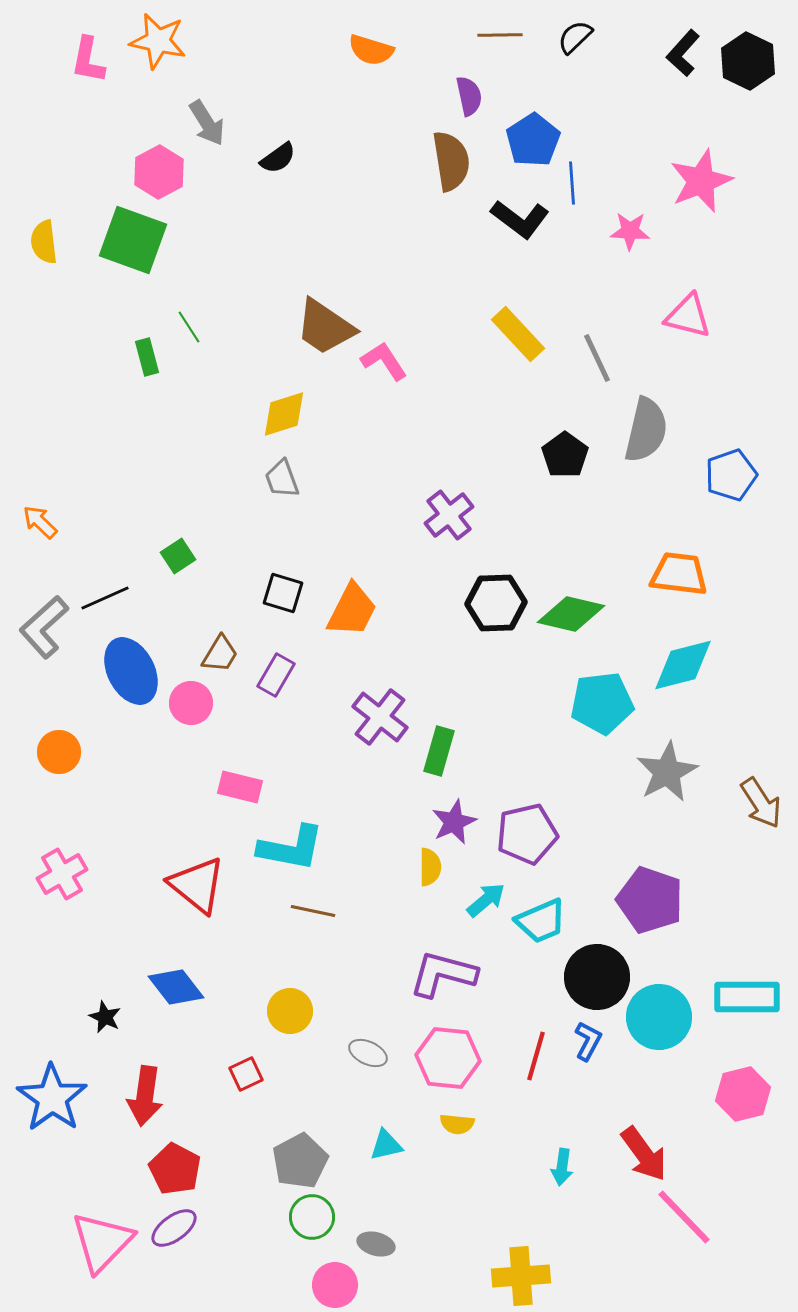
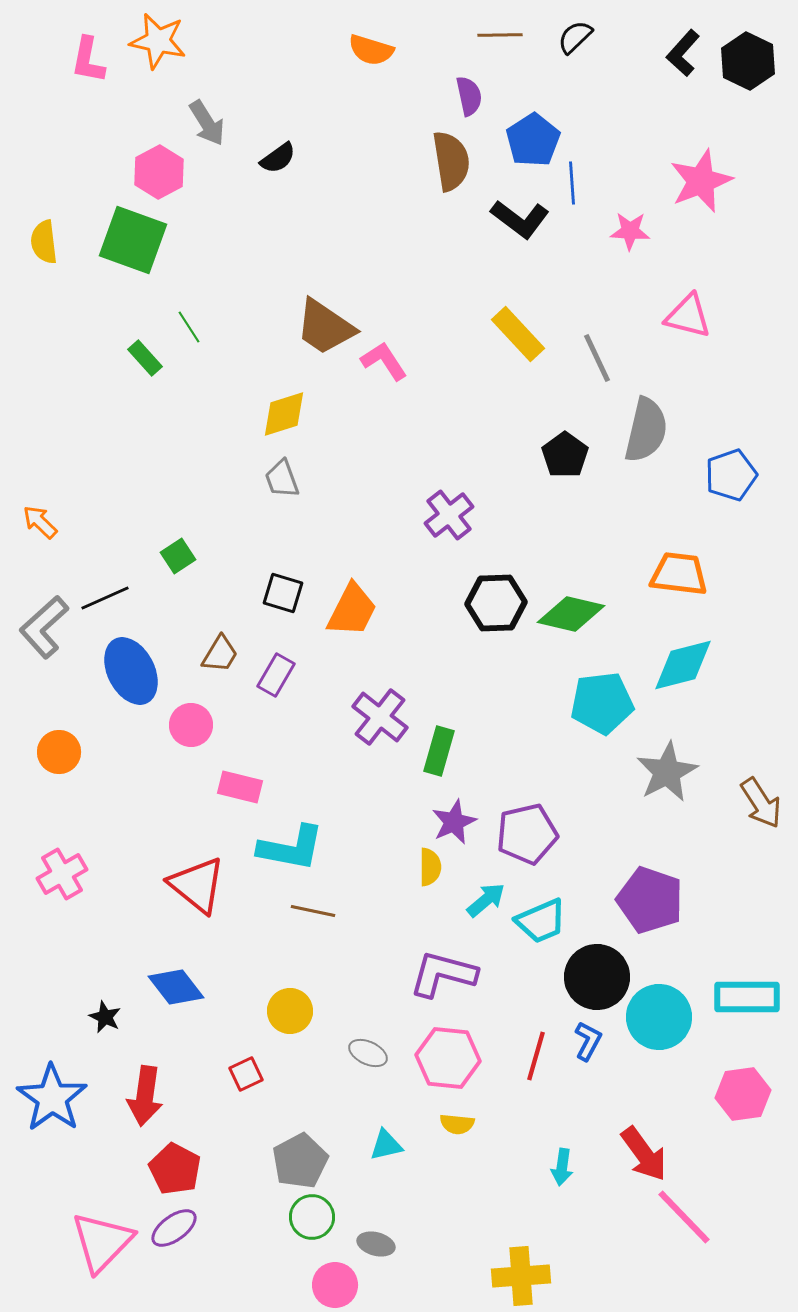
green rectangle at (147, 357): moved 2 px left, 1 px down; rotated 27 degrees counterclockwise
pink circle at (191, 703): moved 22 px down
pink hexagon at (743, 1094): rotated 6 degrees clockwise
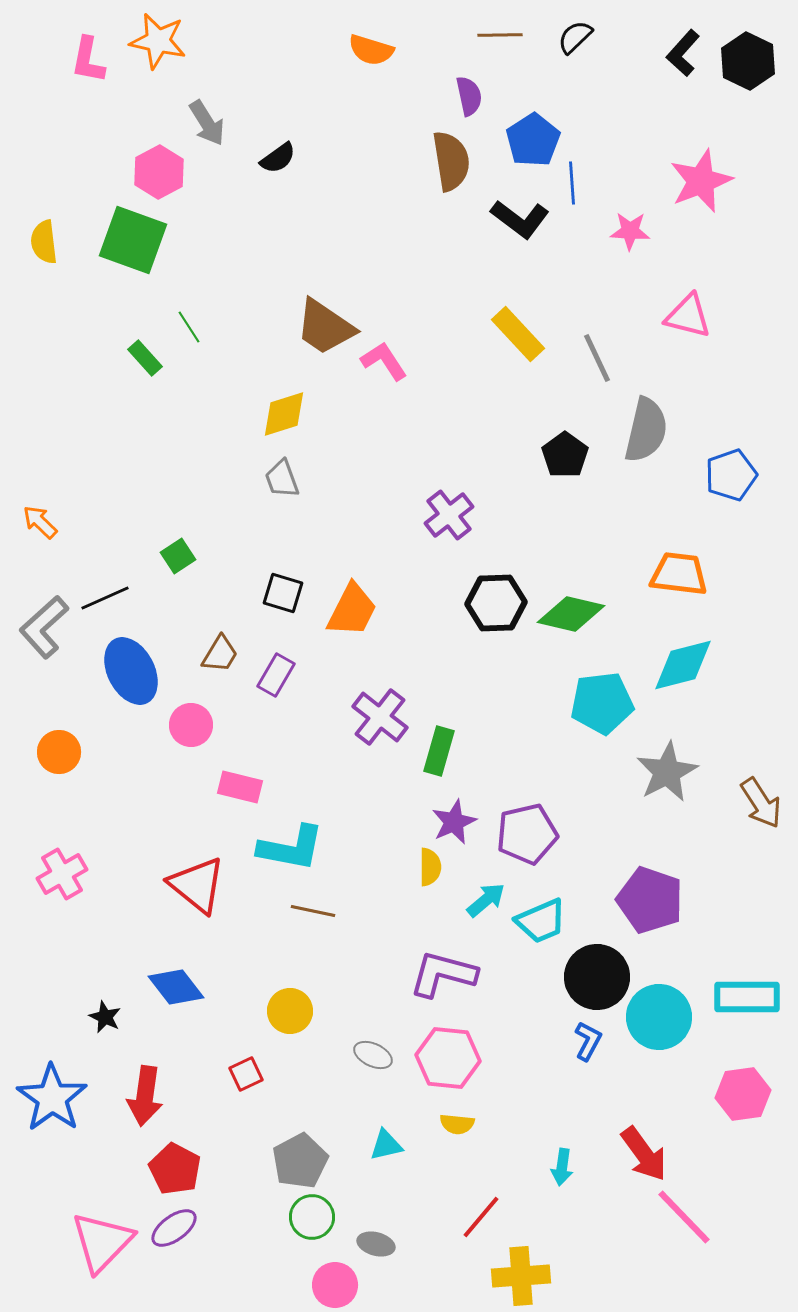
gray ellipse at (368, 1053): moved 5 px right, 2 px down
red line at (536, 1056): moved 55 px left, 161 px down; rotated 24 degrees clockwise
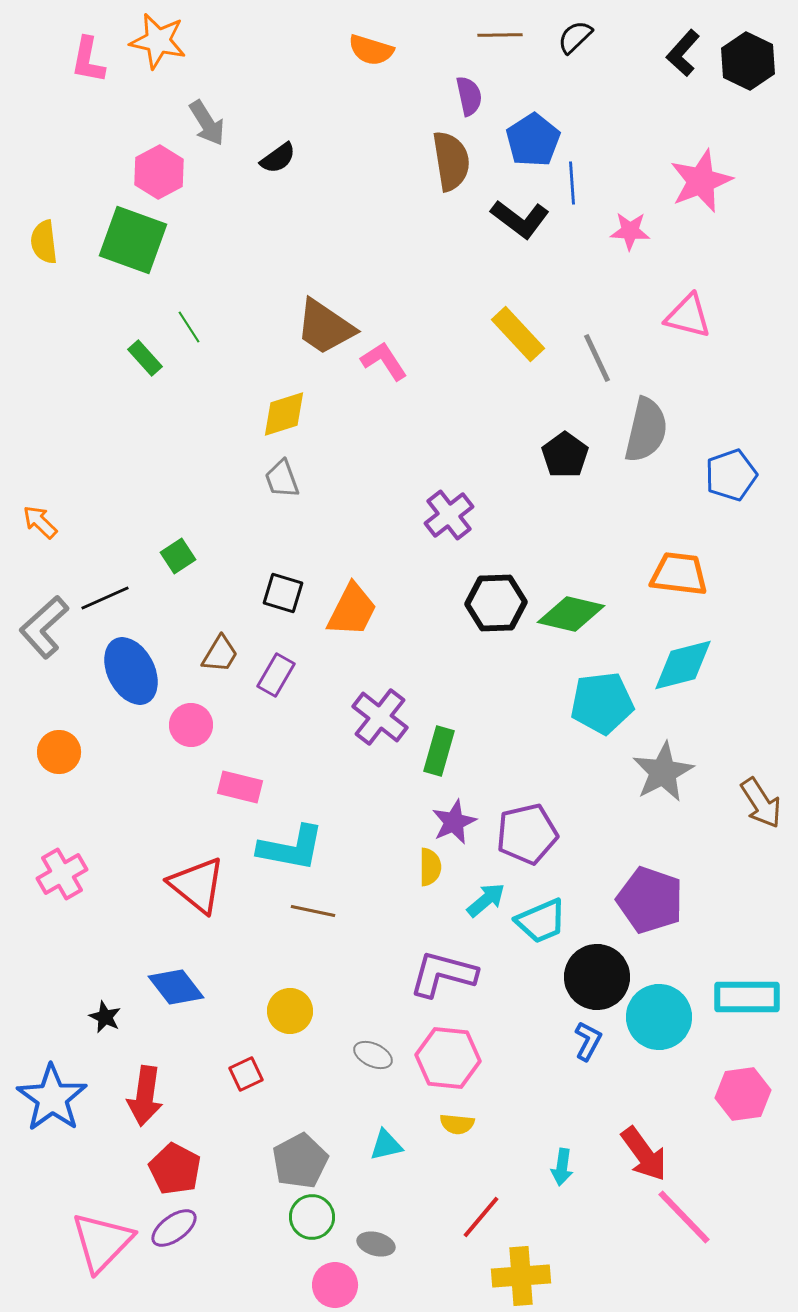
gray star at (667, 772): moved 4 px left
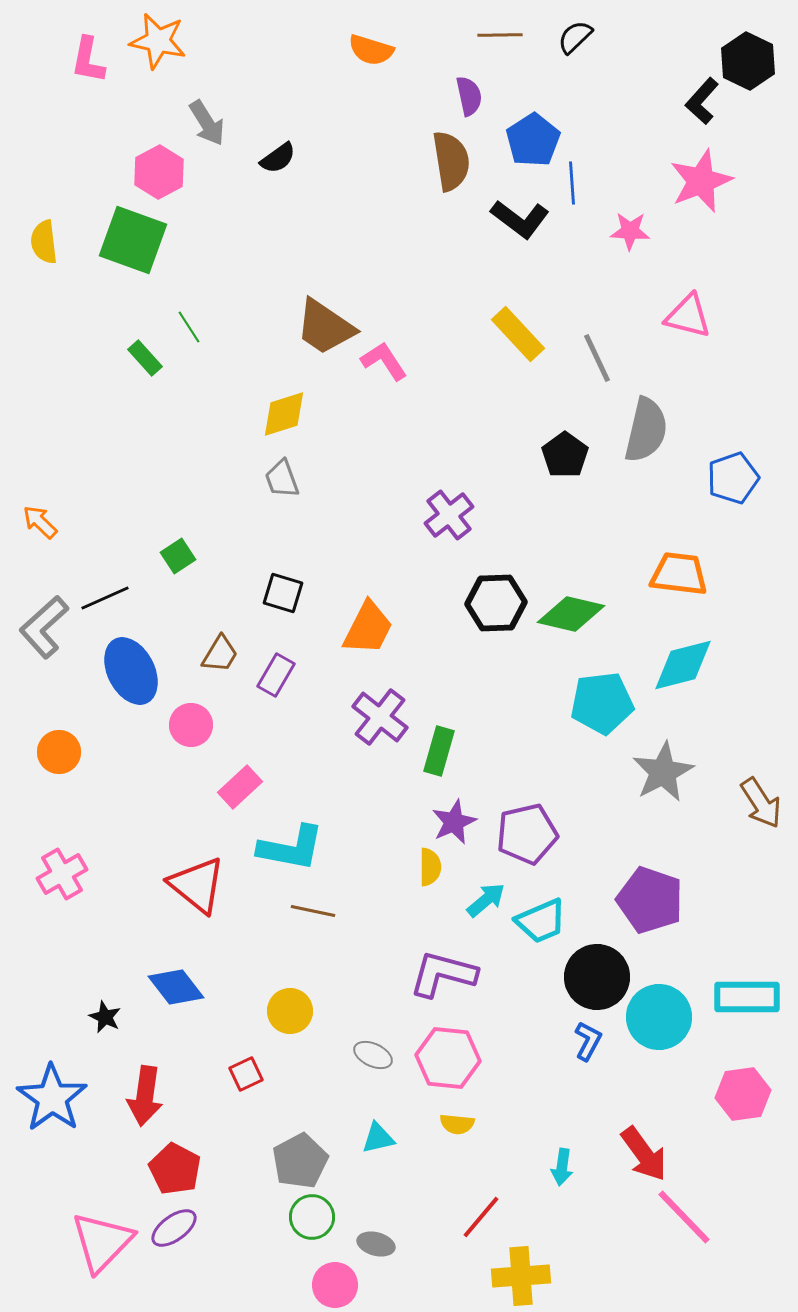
black L-shape at (683, 53): moved 19 px right, 48 px down
blue pentagon at (731, 475): moved 2 px right, 3 px down
orange trapezoid at (352, 610): moved 16 px right, 18 px down
pink rectangle at (240, 787): rotated 57 degrees counterclockwise
cyan triangle at (386, 1145): moved 8 px left, 7 px up
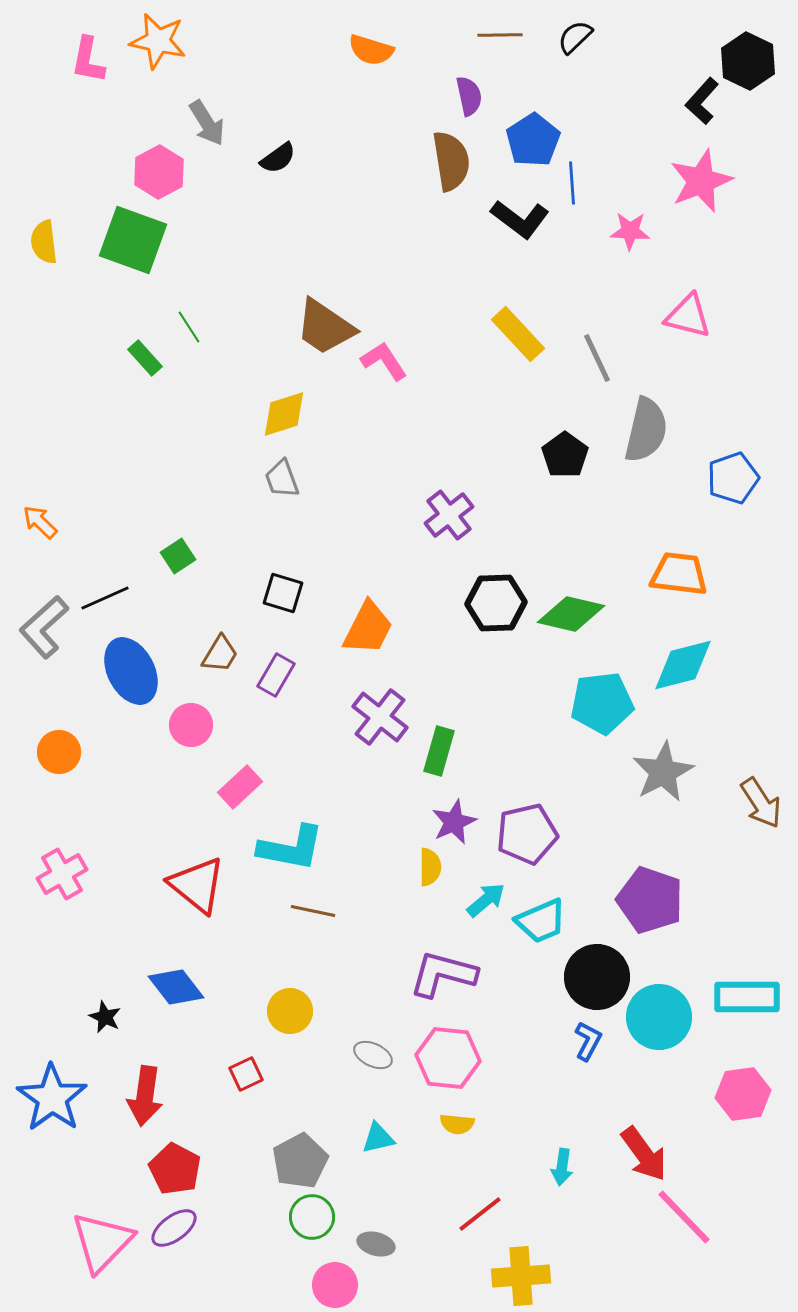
red line at (481, 1217): moved 1 px left, 3 px up; rotated 12 degrees clockwise
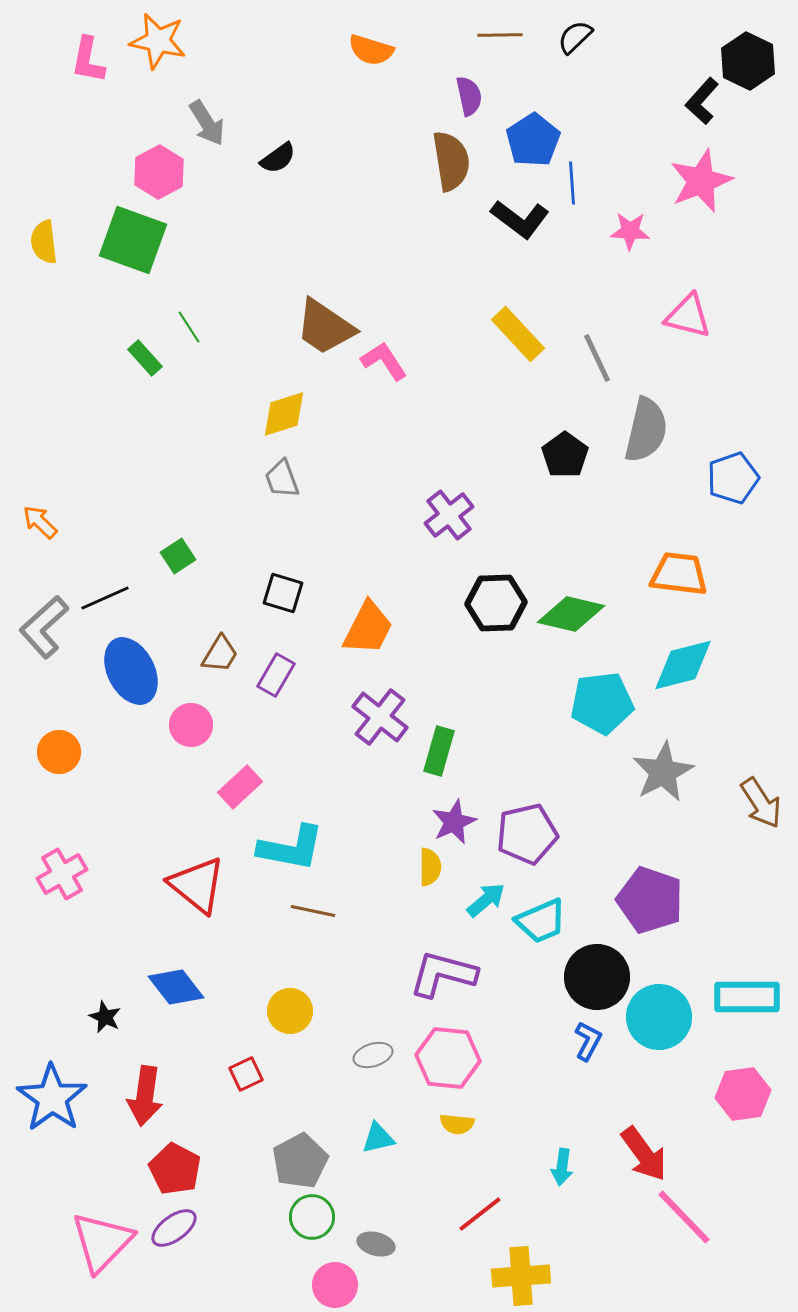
gray ellipse at (373, 1055): rotated 42 degrees counterclockwise
